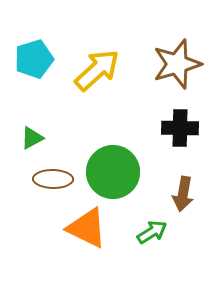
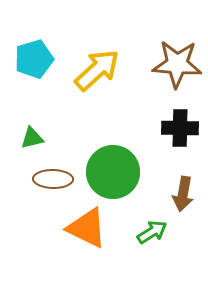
brown star: rotated 21 degrees clockwise
green triangle: rotated 15 degrees clockwise
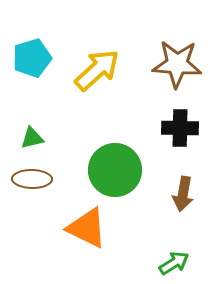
cyan pentagon: moved 2 px left, 1 px up
green circle: moved 2 px right, 2 px up
brown ellipse: moved 21 px left
green arrow: moved 22 px right, 31 px down
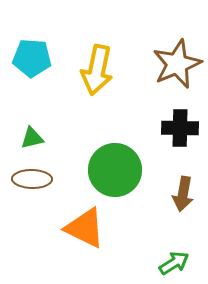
cyan pentagon: rotated 21 degrees clockwise
brown star: rotated 27 degrees counterclockwise
yellow arrow: rotated 144 degrees clockwise
orange triangle: moved 2 px left
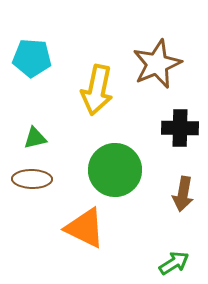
brown star: moved 20 px left
yellow arrow: moved 20 px down
green triangle: moved 3 px right
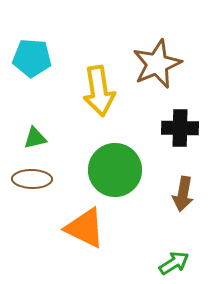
yellow arrow: moved 2 px right, 1 px down; rotated 21 degrees counterclockwise
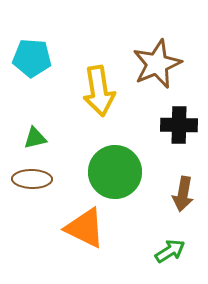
black cross: moved 1 px left, 3 px up
green circle: moved 2 px down
green arrow: moved 4 px left, 12 px up
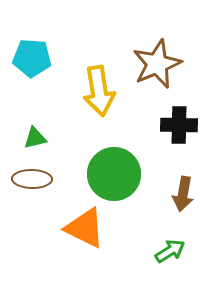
green circle: moved 1 px left, 2 px down
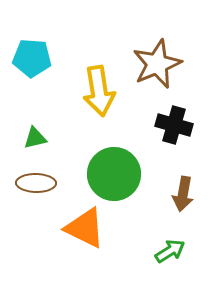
black cross: moved 5 px left; rotated 15 degrees clockwise
brown ellipse: moved 4 px right, 4 px down
